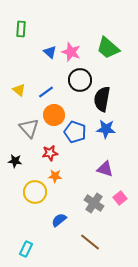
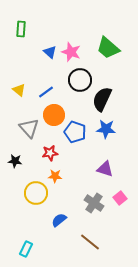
black semicircle: rotated 15 degrees clockwise
yellow circle: moved 1 px right, 1 px down
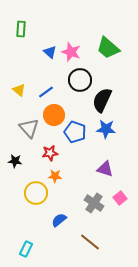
black semicircle: moved 1 px down
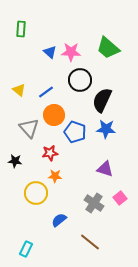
pink star: rotated 18 degrees counterclockwise
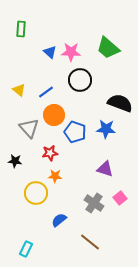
black semicircle: moved 18 px right, 3 px down; rotated 85 degrees clockwise
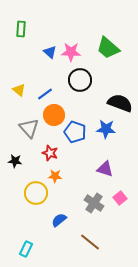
blue line: moved 1 px left, 2 px down
red star: rotated 28 degrees clockwise
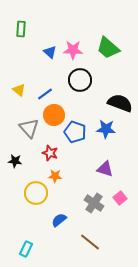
pink star: moved 2 px right, 2 px up
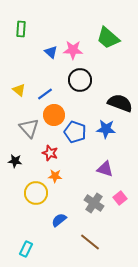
green trapezoid: moved 10 px up
blue triangle: moved 1 px right
